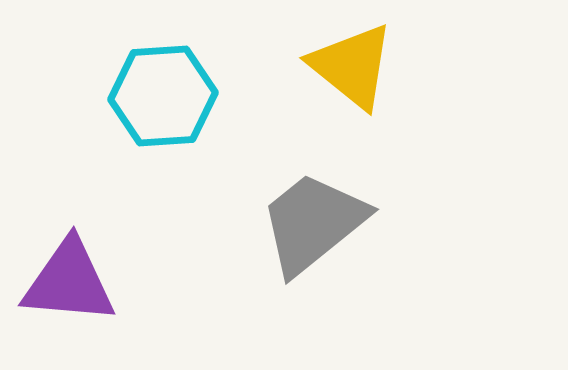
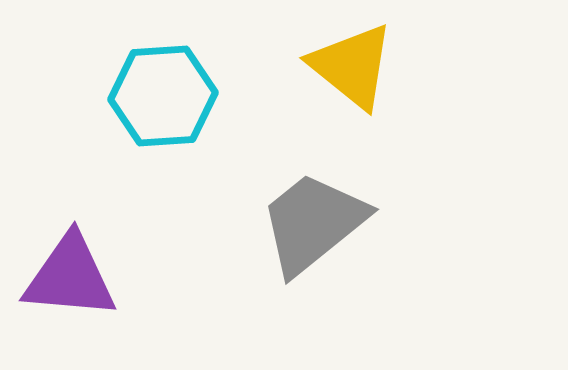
purple triangle: moved 1 px right, 5 px up
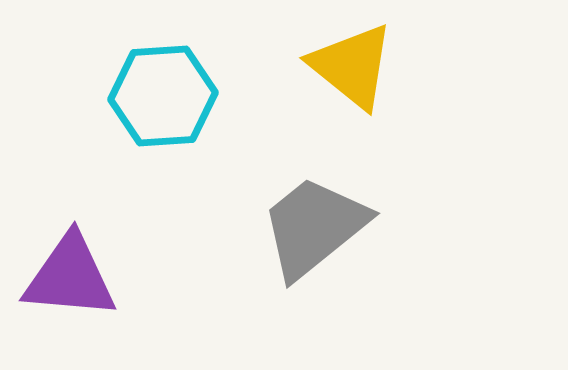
gray trapezoid: moved 1 px right, 4 px down
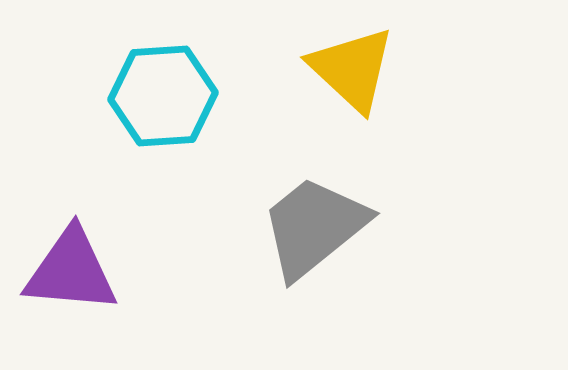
yellow triangle: moved 3 px down; rotated 4 degrees clockwise
purple triangle: moved 1 px right, 6 px up
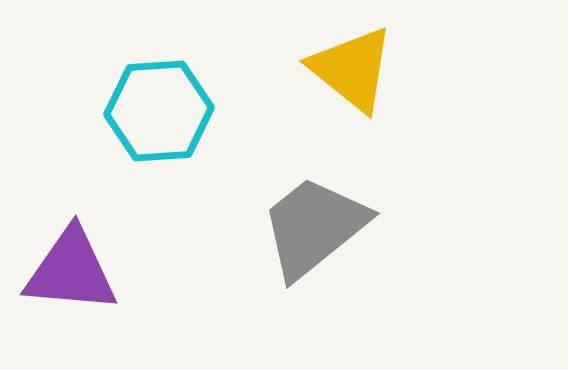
yellow triangle: rotated 4 degrees counterclockwise
cyan hexagon: moved 4 px left, 15 px down
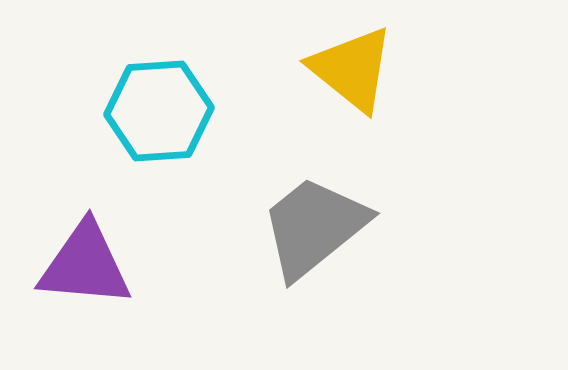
purple triangle: moved 14 px right, 6 px up
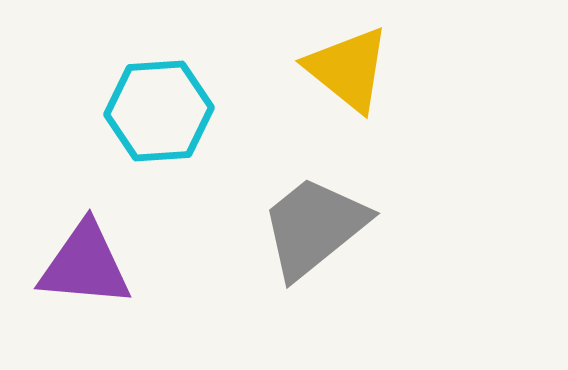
yellow triangle: moved 4 px left
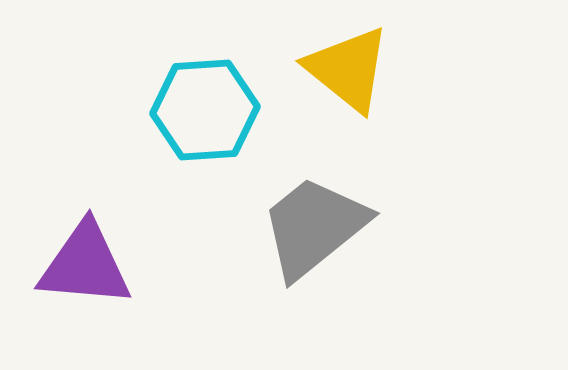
cyan hexagon: moved 46 px right, 1 px up
